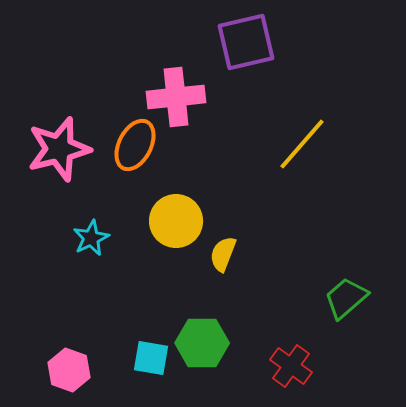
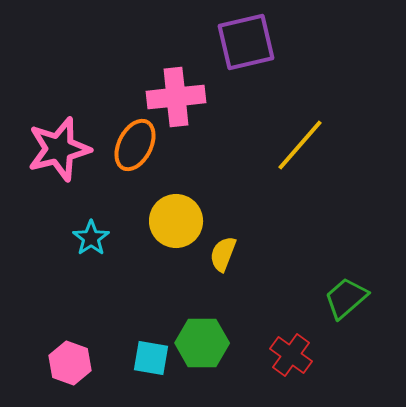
yellow line: moved 2 px left, 1 px down
cyan star: rotated 9 degrees counterclockwise
red cross: moved 11 px up
pink hexagon: moved 1 px right, 7 px up
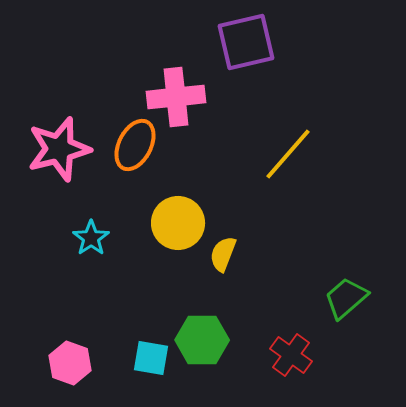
yellow line: moved 12 px left, 9 px down
yellow circle: moved 2 px right, 2 px down
green hexagon: moved 3 px up
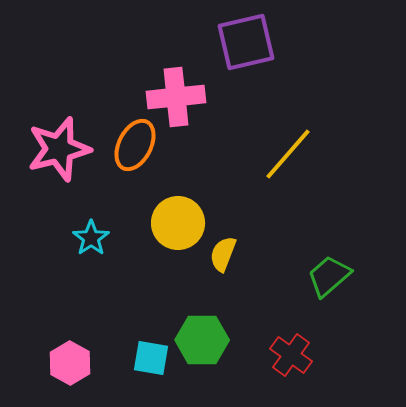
green trapezoid: moved 17 px left, 22 px up
pink hexagon: rotated 9 degrees clockwise
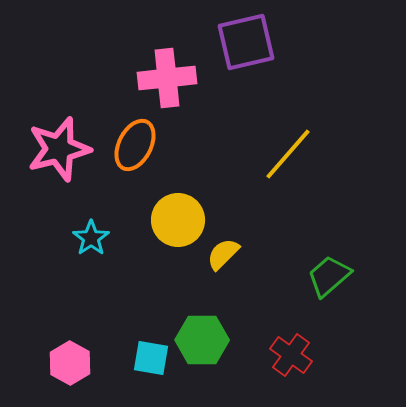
pink cross: moved 9 px left, 19 px up
yellow circle: moved 3 px up
yellow semicircle: rotated 24 degrees clockwise
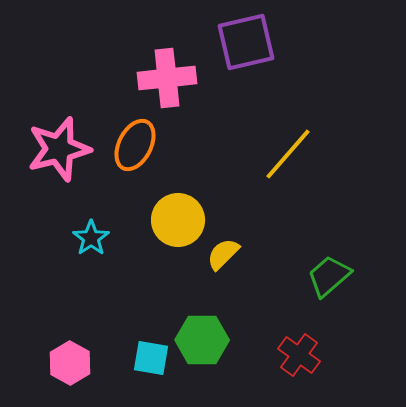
red cross: moved 8 px right
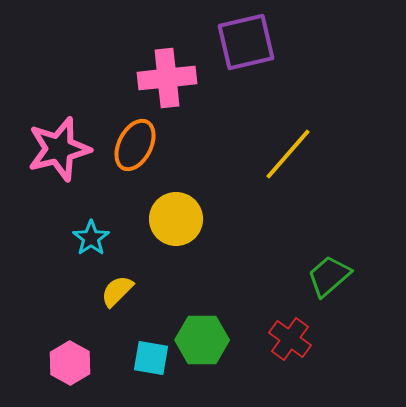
yellow circle: moved 2 px left, 1 px up
yellow semicircle: moved 106 px left, 37 px down
red cross: moved 9 px left, 16 px up
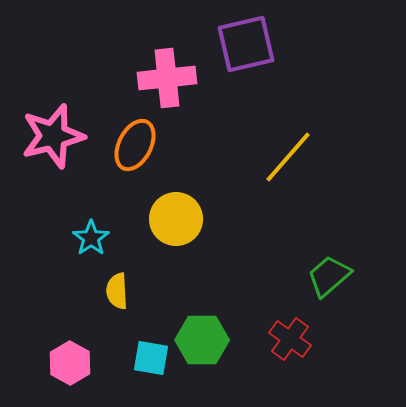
purple square: moved 2 px down
pink star: moved 6 px left, 13 px up
yellow line: moved 3 px down
yellow semicircle: rotated 48 degrees counterclockwise
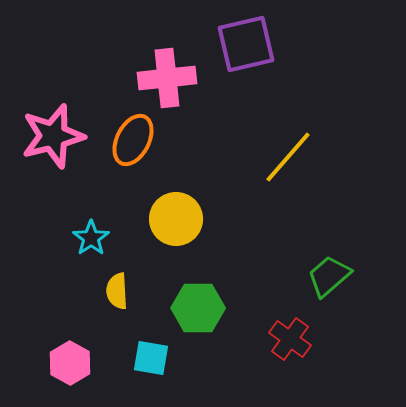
orange ellipse: moved 2 px left, 5 px up
green hexagon: moved 4 px left, 32 px up
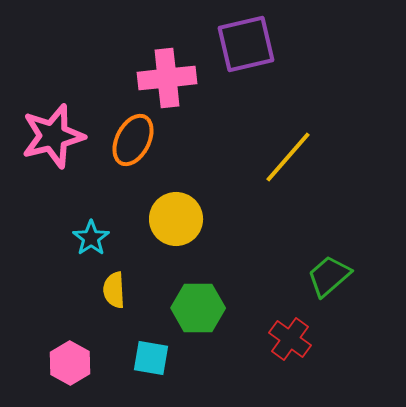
yellow semicircle: moved 3 px left, 1 px up
